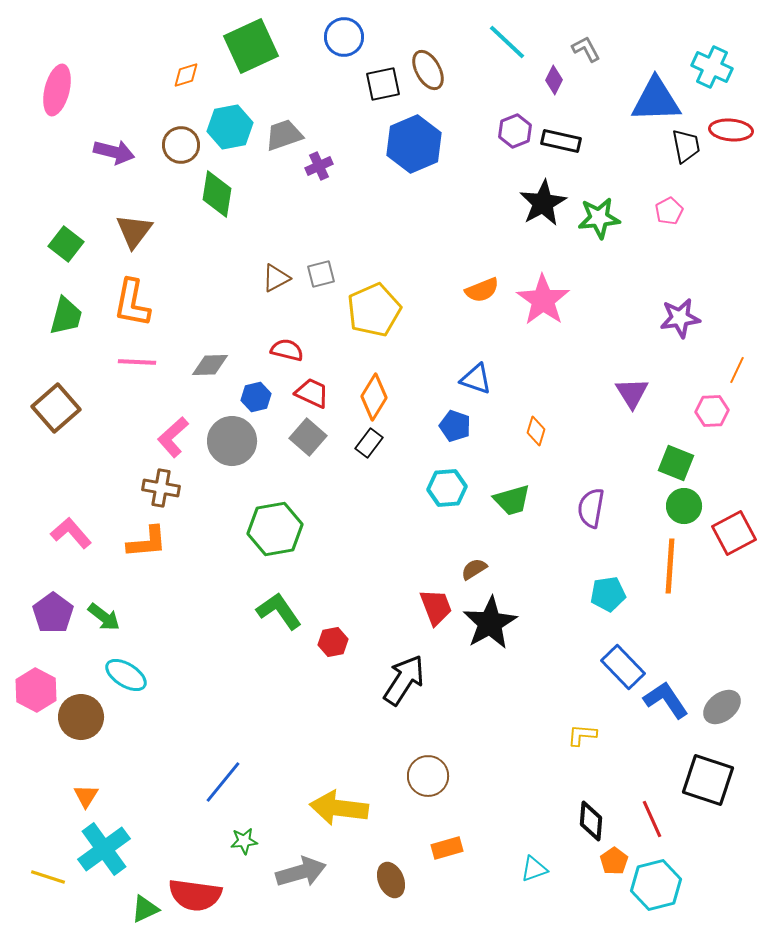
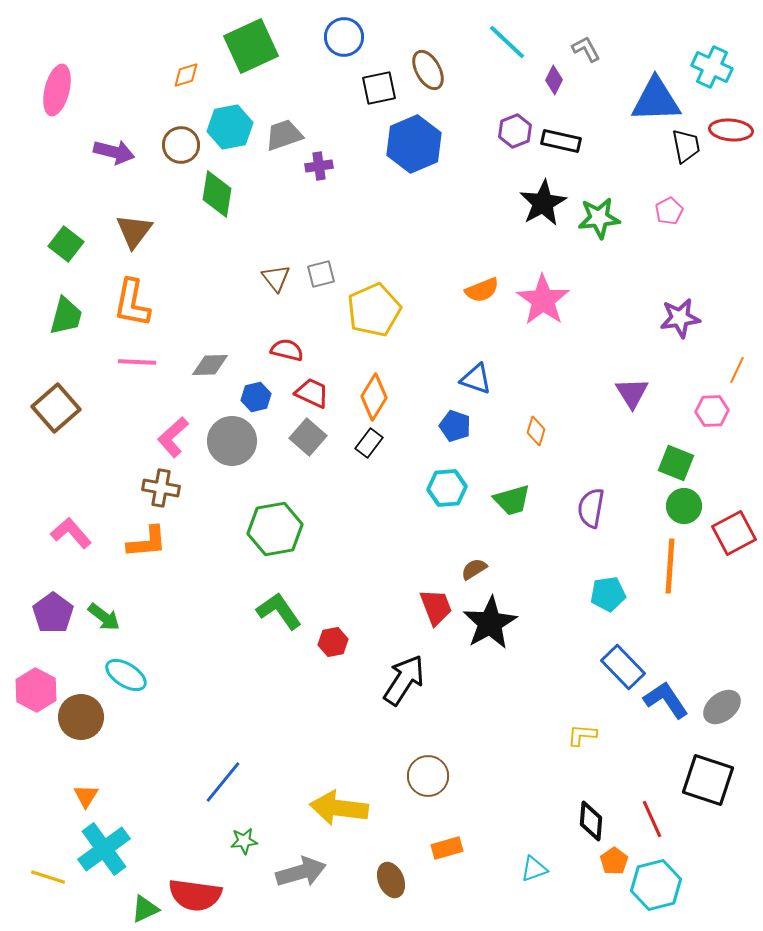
black square at (383, 84): moved 4 px left, 4 px down
purple cross at (319, 166): rotated 16 degrees clockwise
brown triangle at (276, 278): rotated 40 degrees counterclockwise
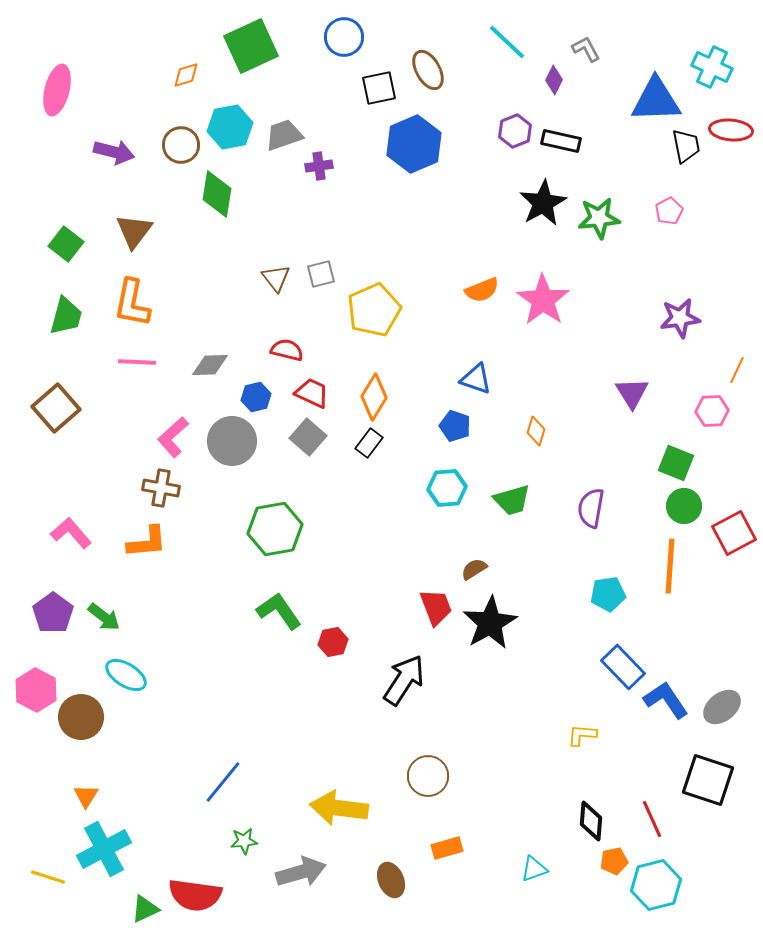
cyan cross at (104, 849): rotated 8 degrees clockwise
orange pentagon at (614, 861): rotated 24 degrees clockwise
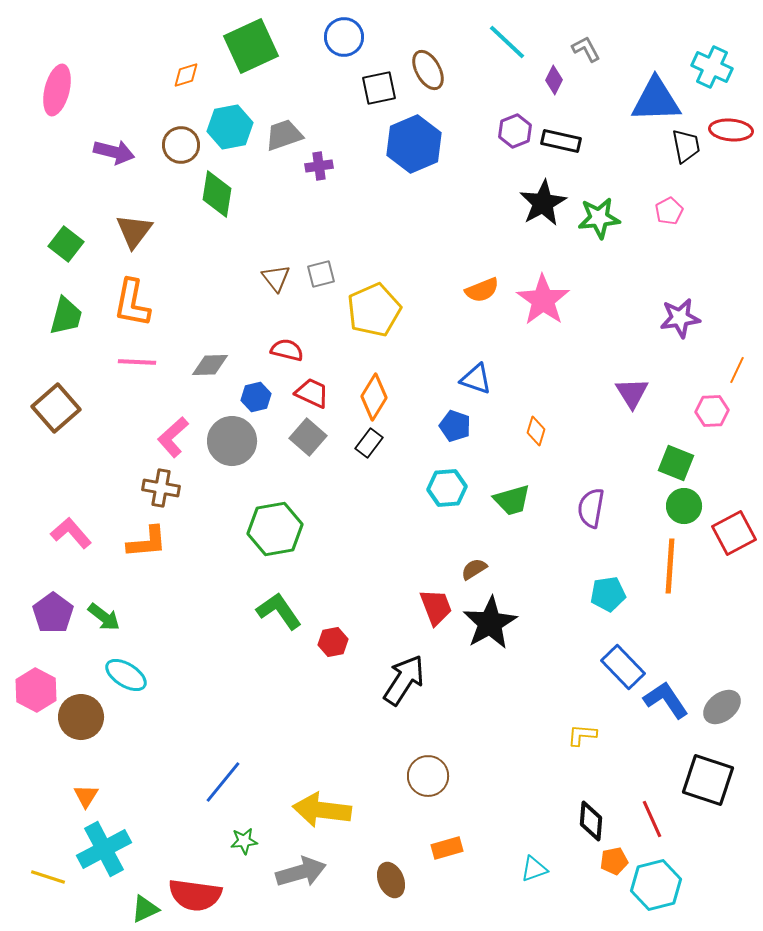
yellow arrow at (339, 808): moved 17 px left, 2 px down
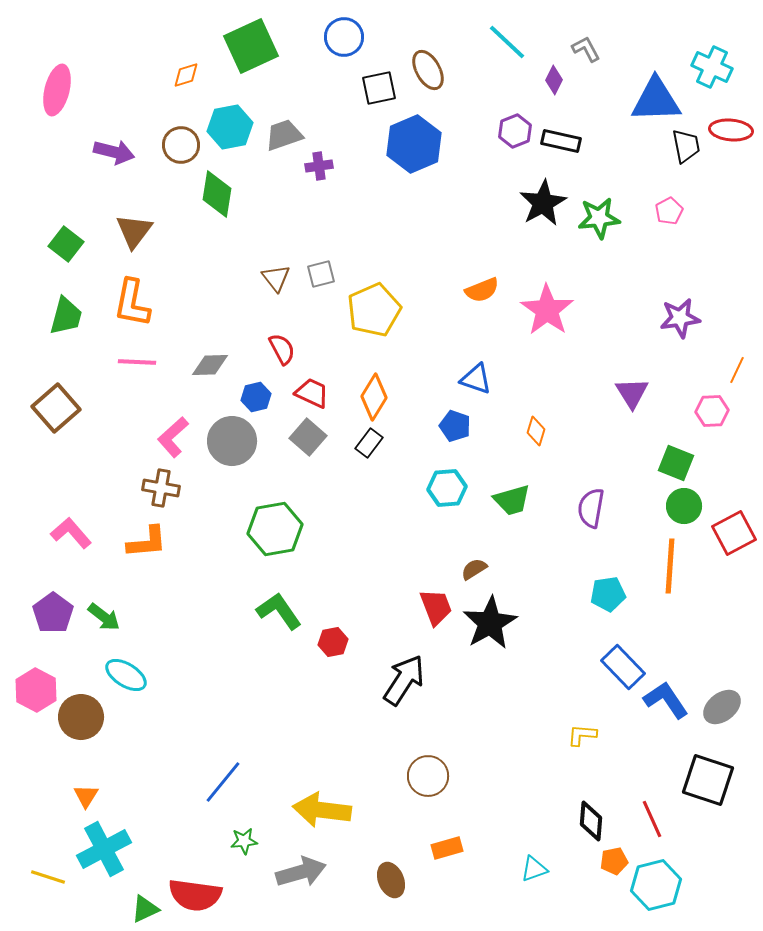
pink star at (543, 300): moved 4 px right, 10 px down
red semicircle at (287, 350): moved 5 px left, 1 px up; rotated 48 degrees clockwise
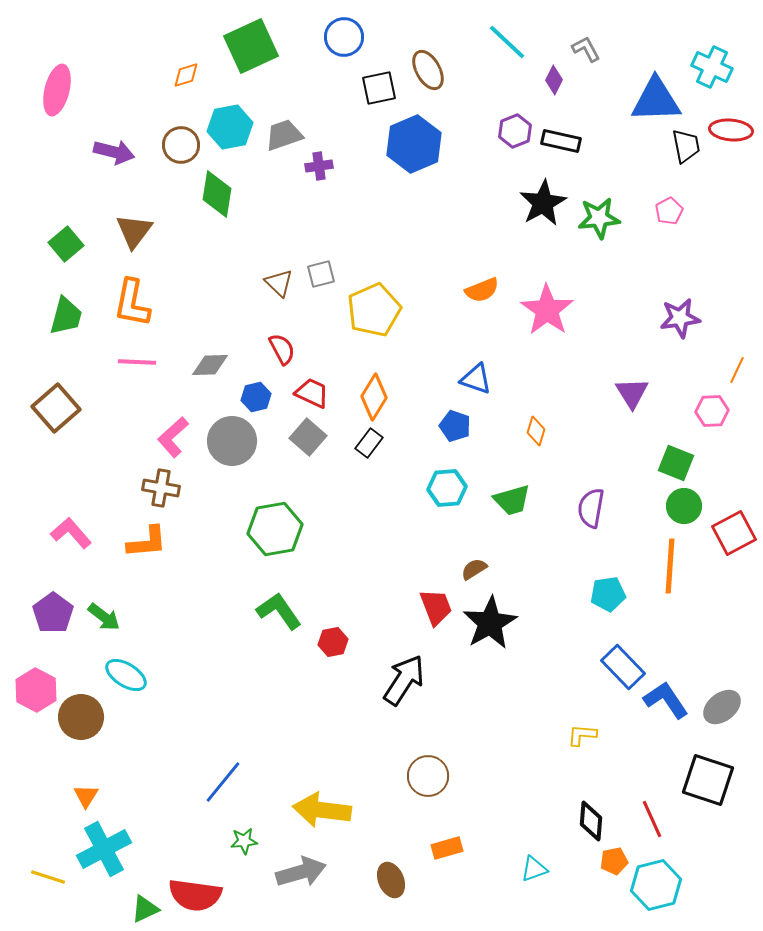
green square at (66, 244): rotated 12 degrees clockwise
brown triangle at (276, 278): moved 3 px right, 5 px down; rotated 8 degrees counterclockwise
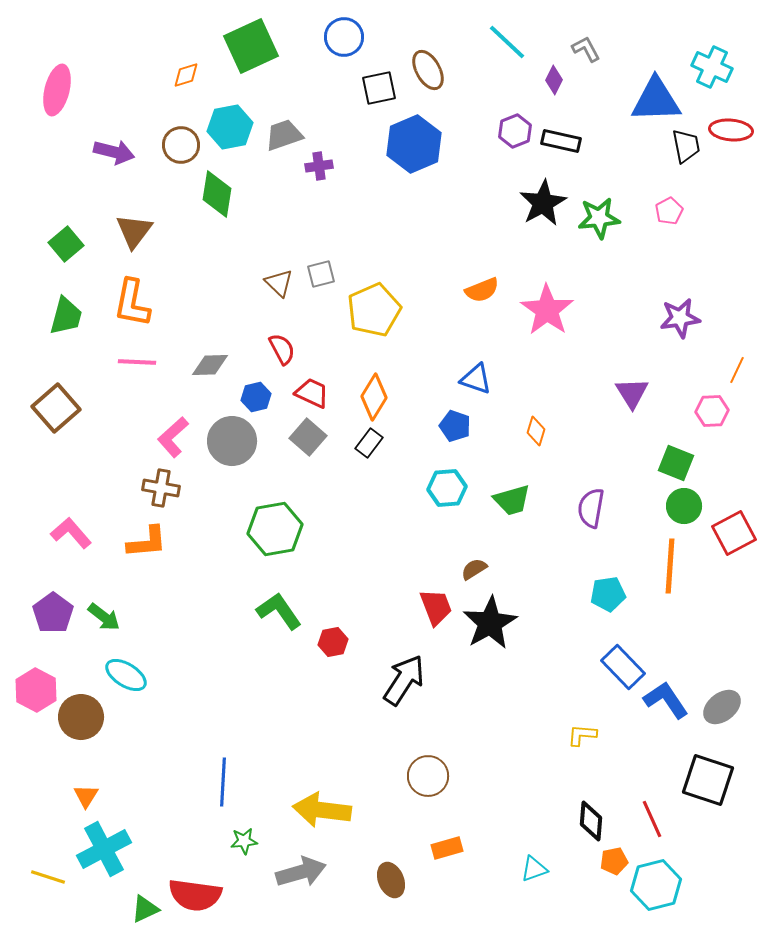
blue line at (223, 782): rotated 36 degrees counterclockwise
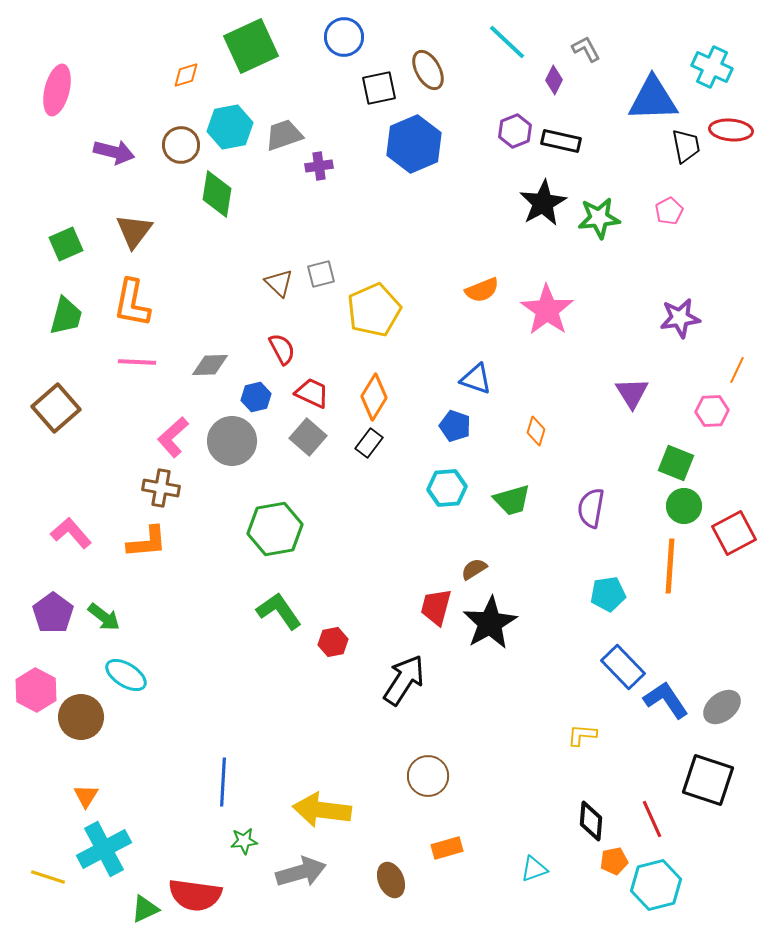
blue triangle at (656, 100): moved 3 px left, 1 px up
green square at (66, 244): rotated 16 degrees clockwise
red trapezoid at (436, 607): rotated 144 degrees counterclockwise
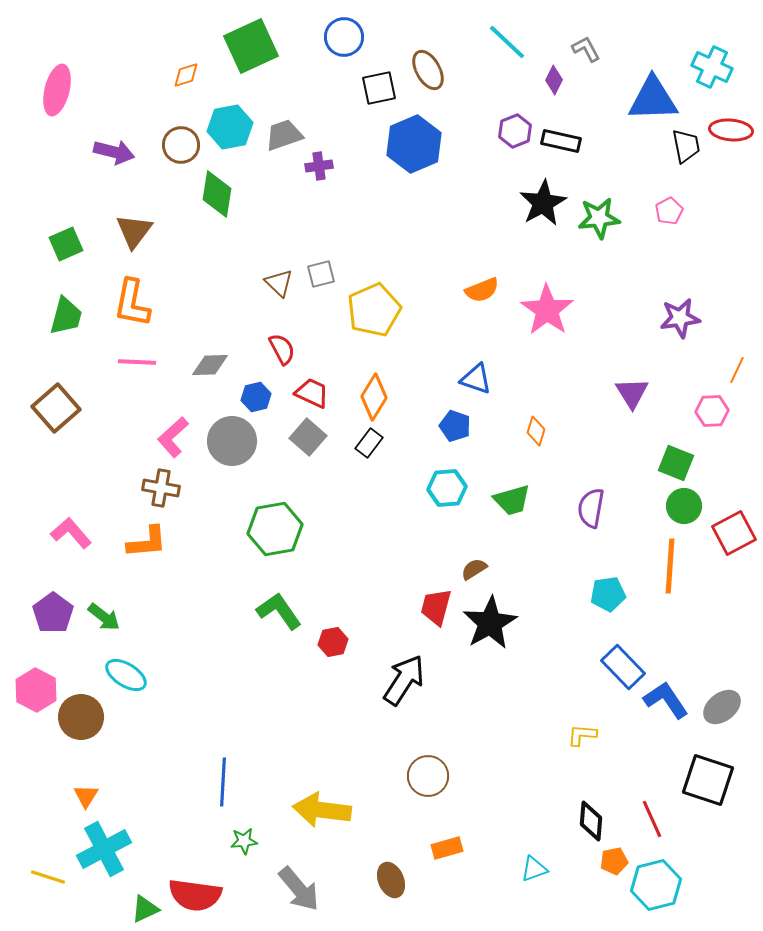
gray arrow at (301, 872): moved 2 px left, 17 px down; rotated 66 degrees clockwise
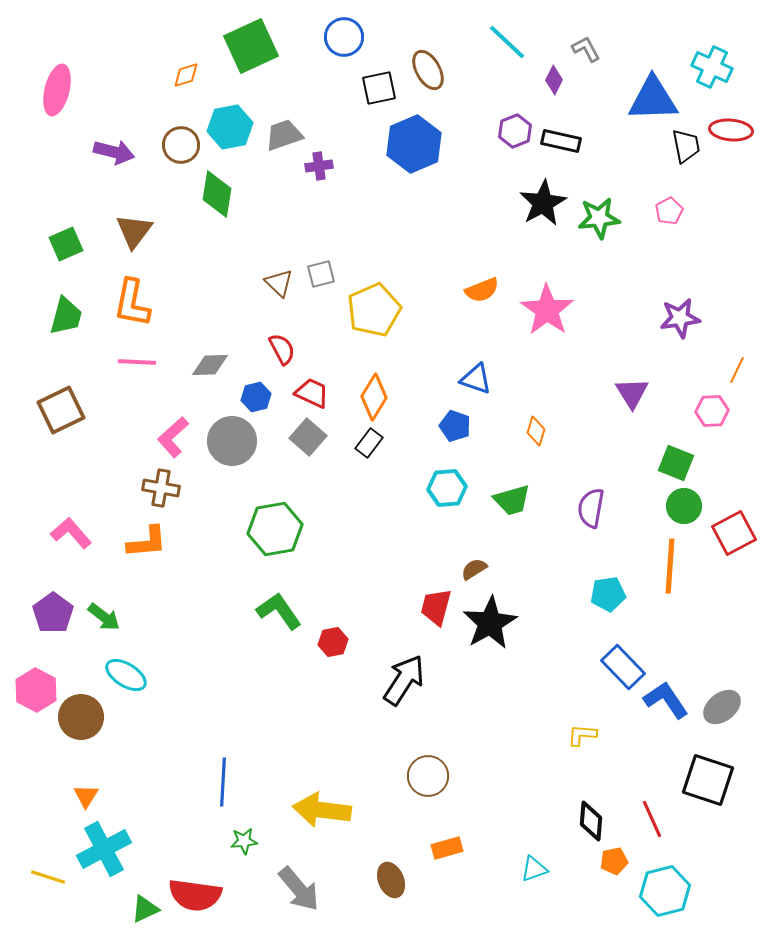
brown square at (56, 408): moved 5 px right, 2 px down; rotated 15 degrees clockwise
cyan hexagon at (656, 885): moved 9 px right, 6 px down
